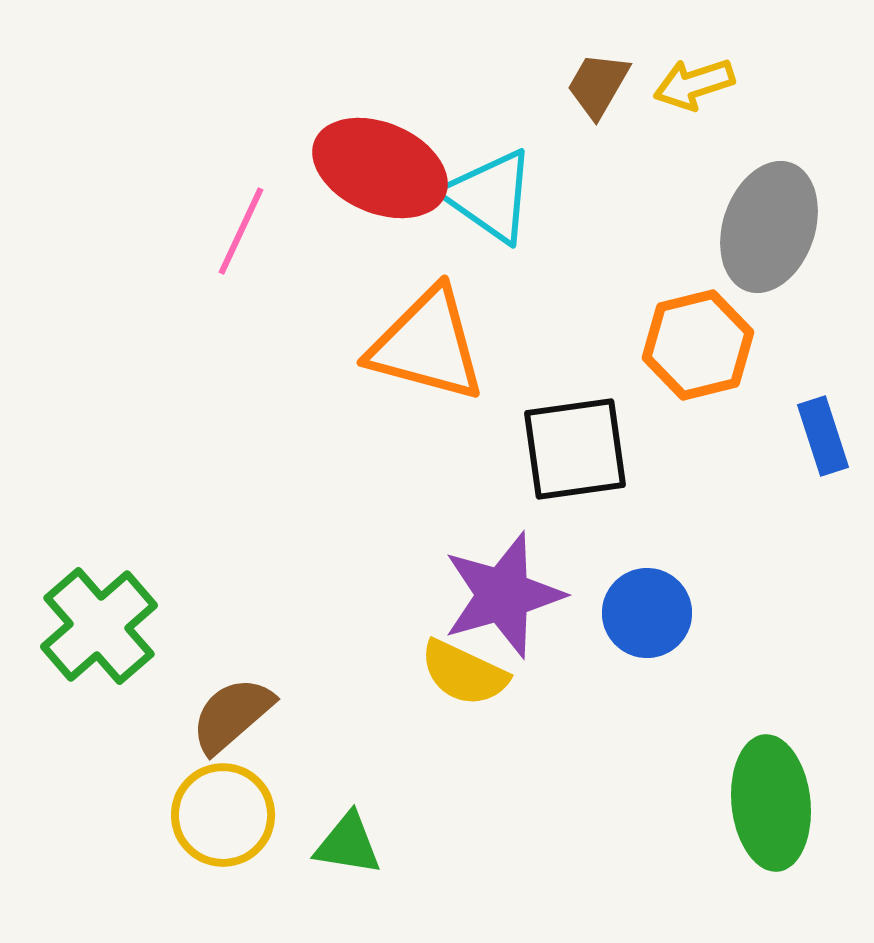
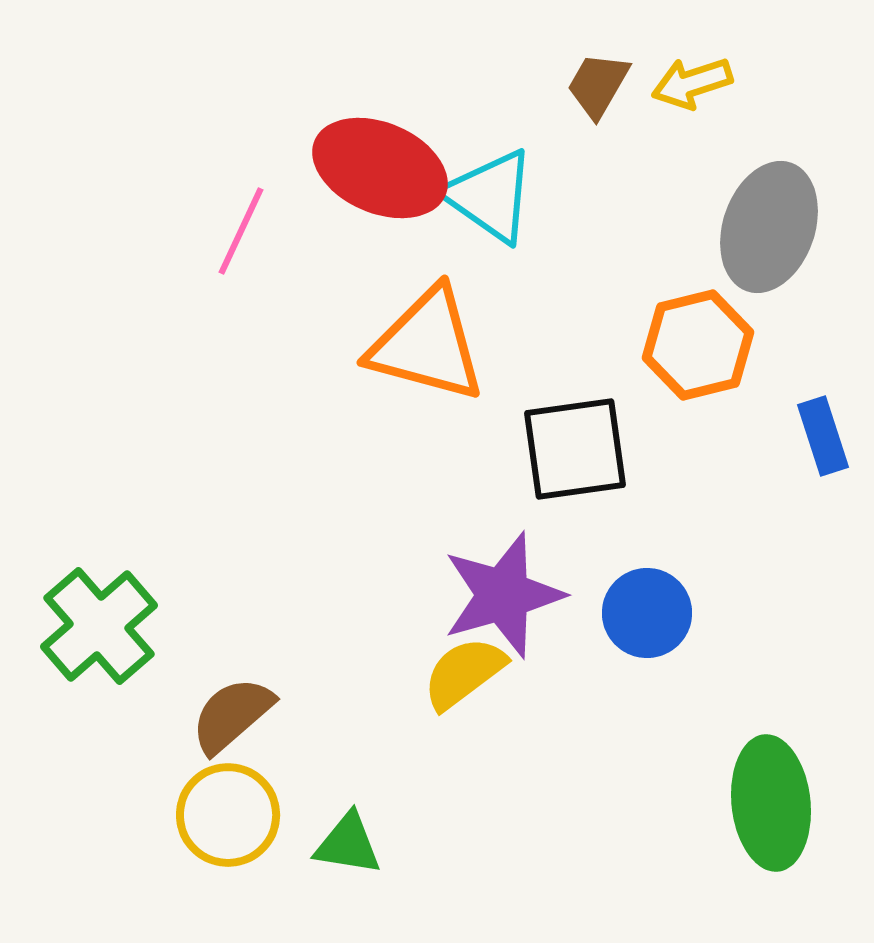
yellow arrow: moved 2 px left, 1 px up
yellow semicircle: rotated 118 degrees clockwise
yellow circle: moved 5 px right
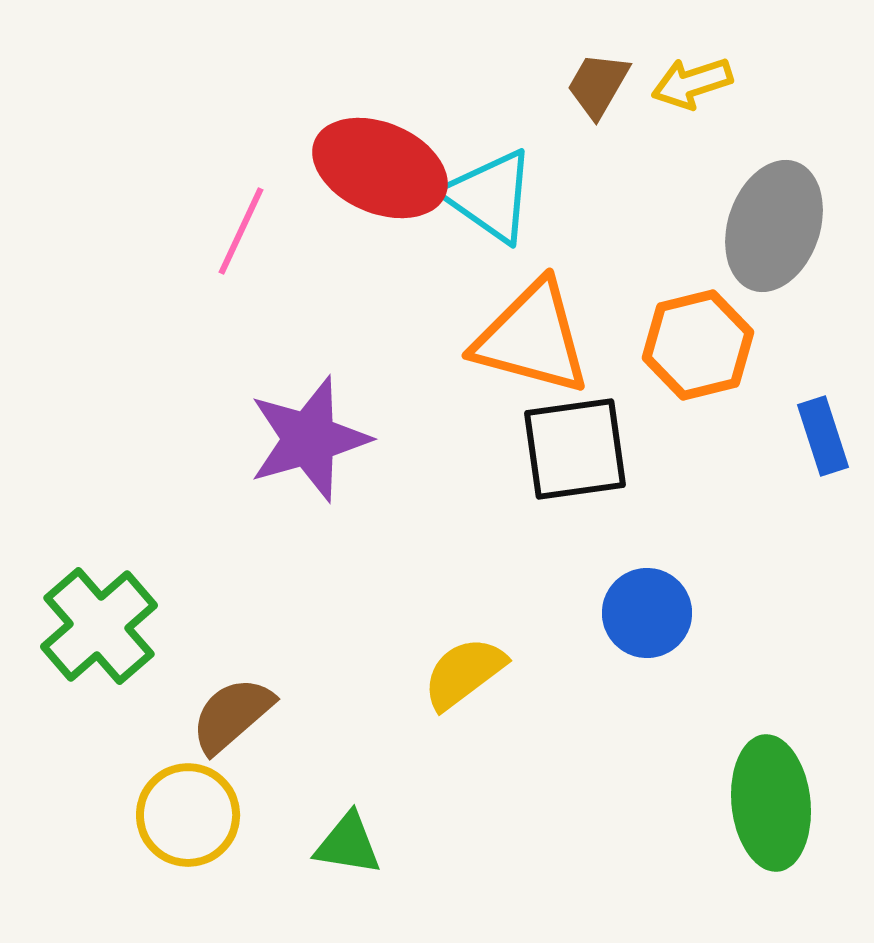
gray ellipse: moved 5 px right, 1 px up
orange triangle: moved 105 px right, 7 px up
purple star: moved 194 px left, 156 px up
yellow circle: moved 40 px left
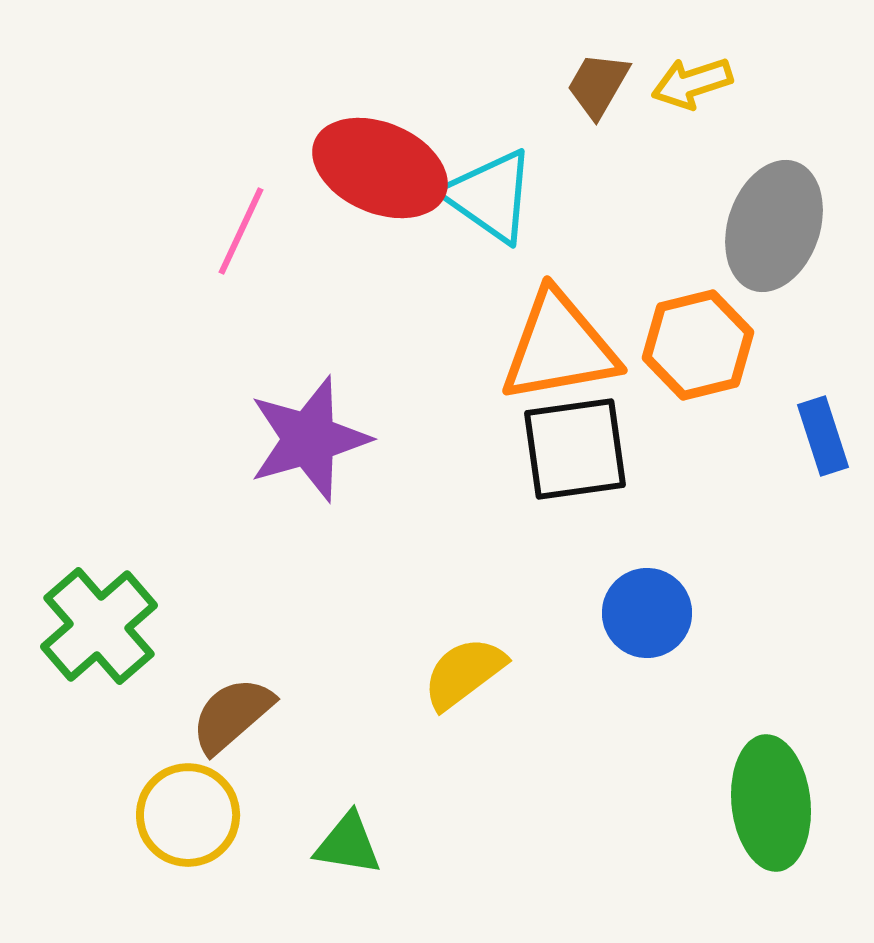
orange triangle: moved 27 px right, 9 px down; rotated 25 degrees counterclockwise
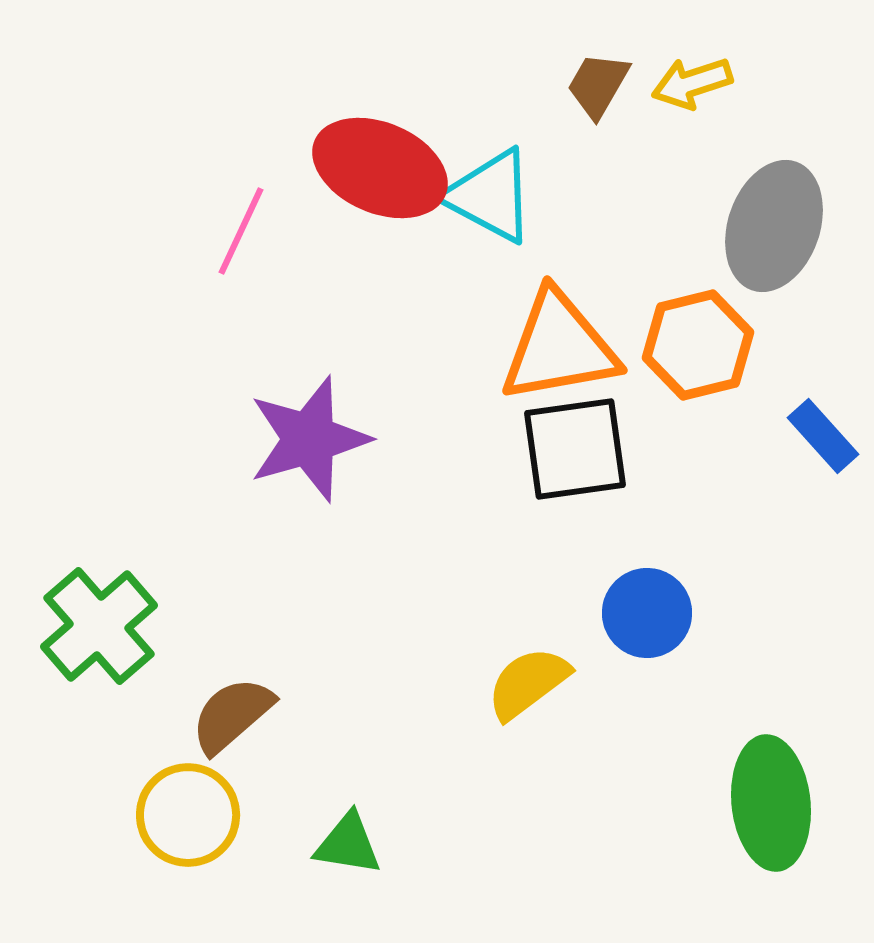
cyan triangle: rotated 7 degrees counterclockwise
blue rectangle: rotated 24 degrees counterclockwise
yellow semicircle: moved 64 px right, 10 px down
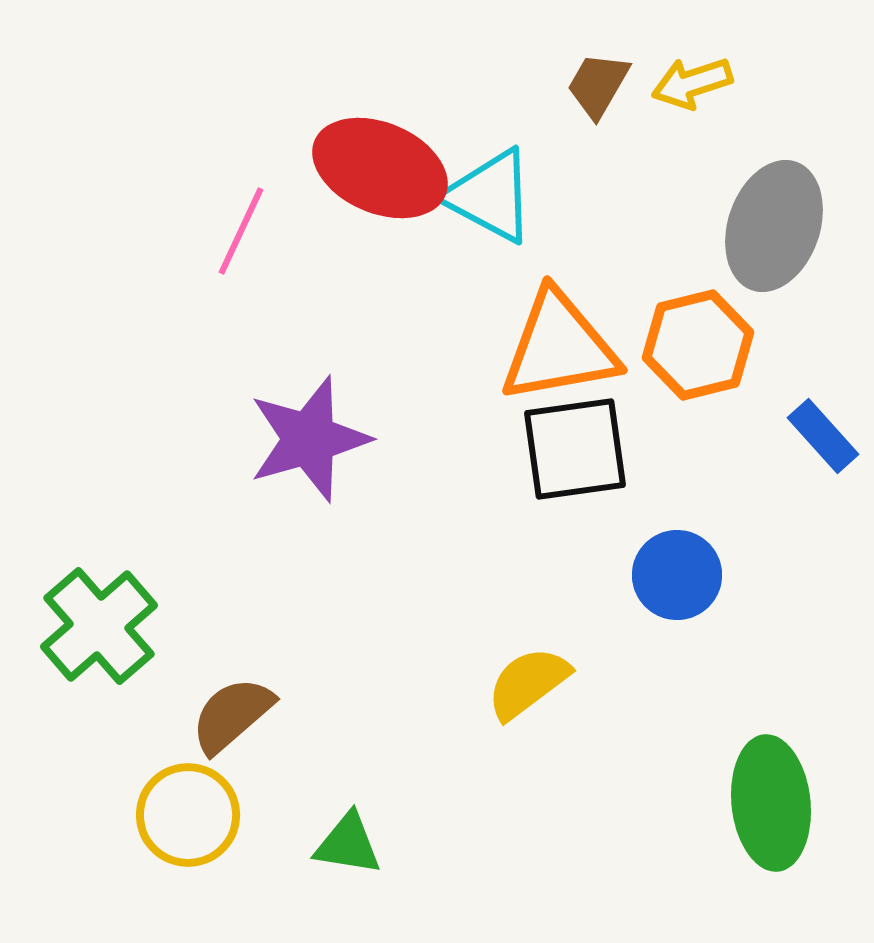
blue circle: moved 30 px right, 38 px up
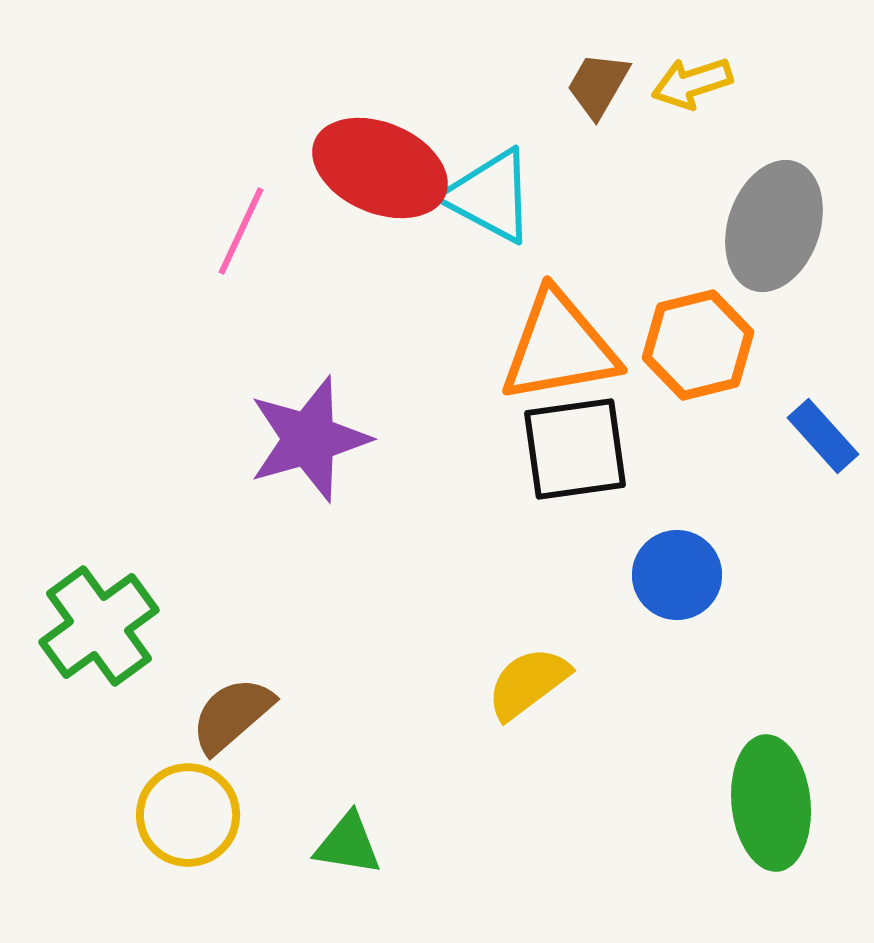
green cross: rotated 5 degrees clockwise
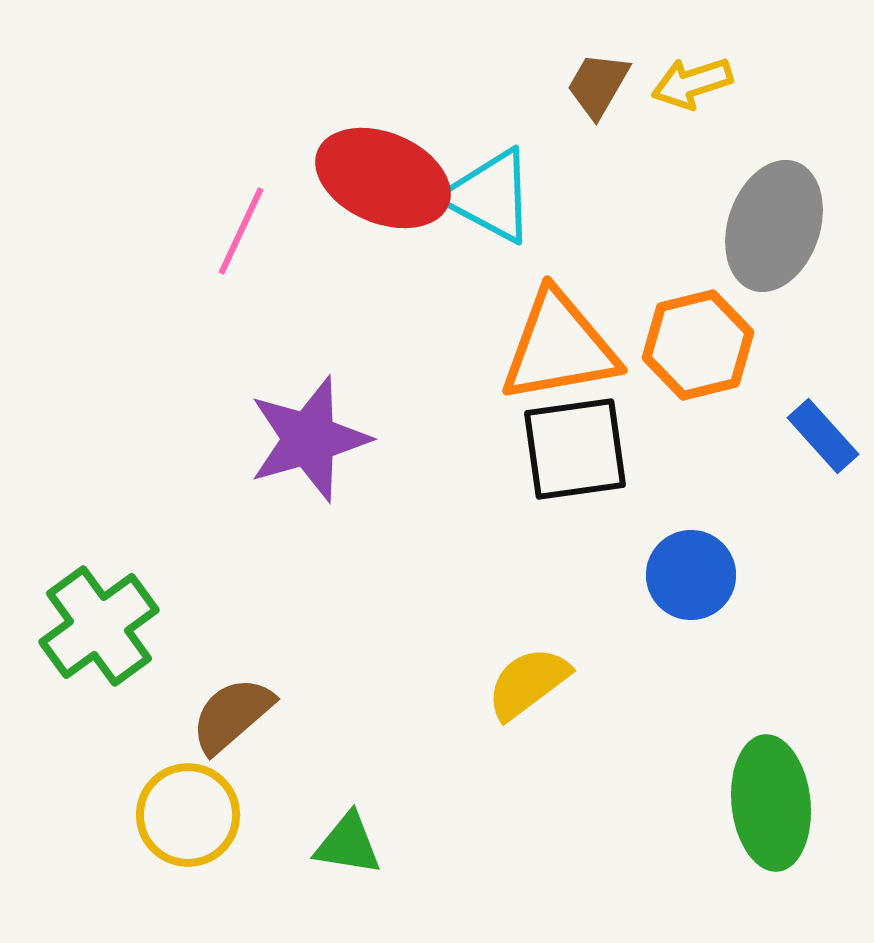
red ellipse: moved 3 px right, 10 px down
blue circle: moved 14 px right
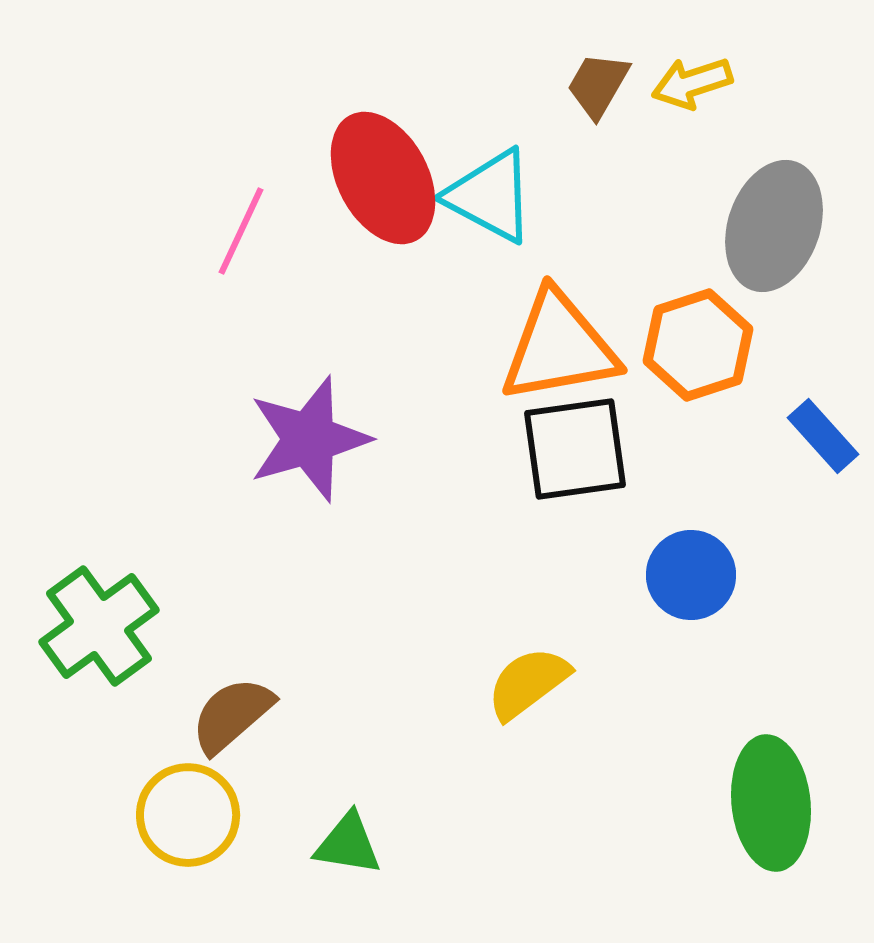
red ellipse: rotated 39 degrees clockwise
orange hexagon: rotated 4 degrees counterclockwise
